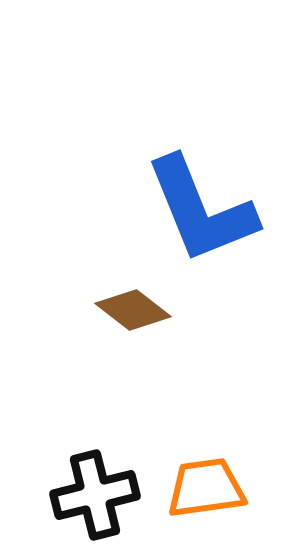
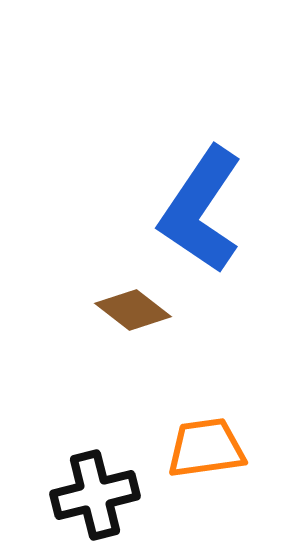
blue L-shape: rotated 56 degrees clockwise
orange trapezoid: moved 40 px up
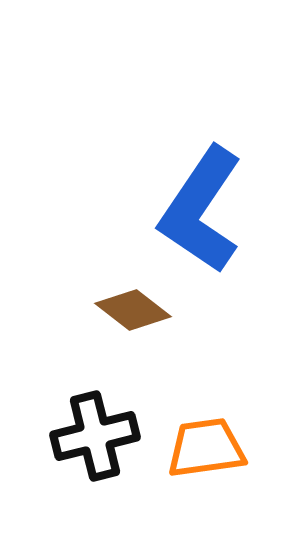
black cross: moved 59 px up
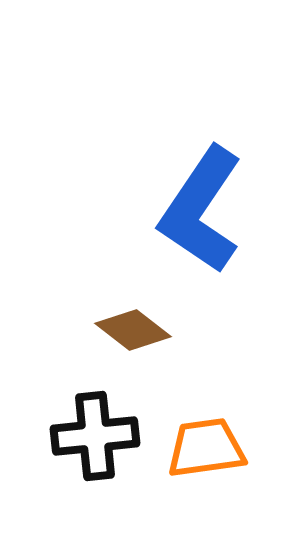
brown diamond: moved 20 px down
black cross: rotated 8 degrees clockwise
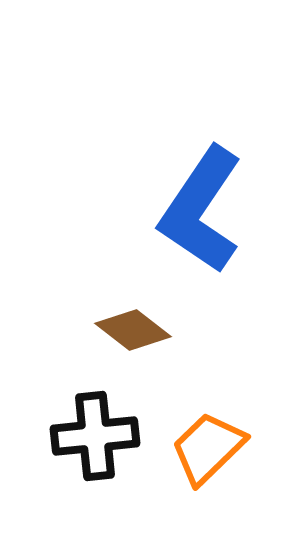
orange trapezoid: moved 2 px right; rotated 36 degrees counterclockwise
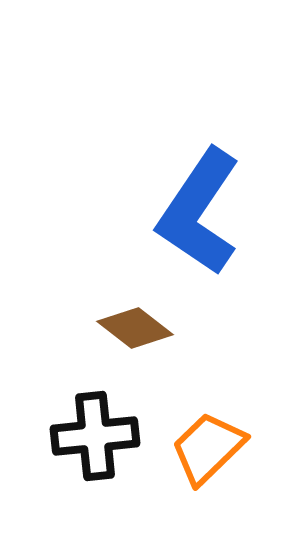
blue L-shape: moved 2 px left, 2 px down
brown diamond: moved 2 px right, 2 px up
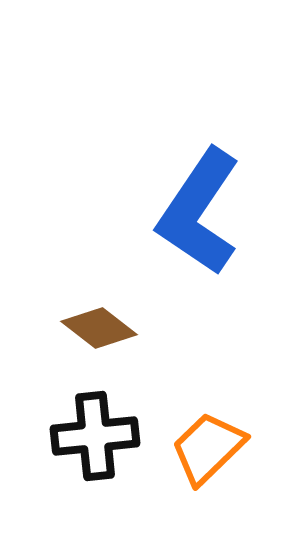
brown diamond: moved 36 px left
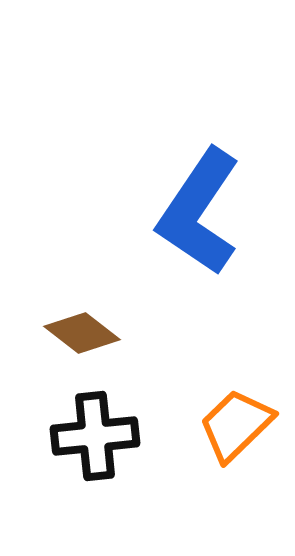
brown diamond: moved 17 px left, 5 px down
orange trapezoid: moved 28 px right, 23 px up
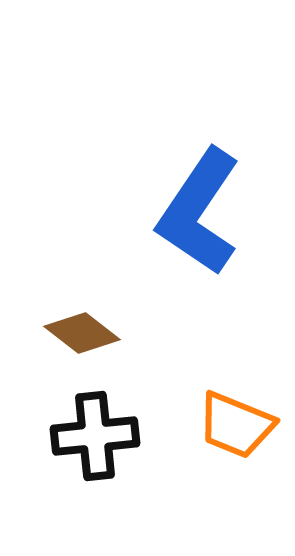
orange trapezoid: rotated 114 degrees counterclockwise
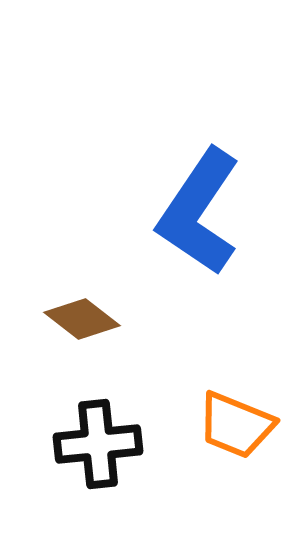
brown diamond: moved 14 px up
black cross: moved 3 px right, 8 px down
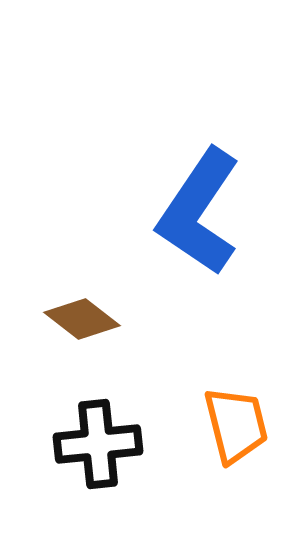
orange trapezoid: rotated 126 degrees counterclockwise
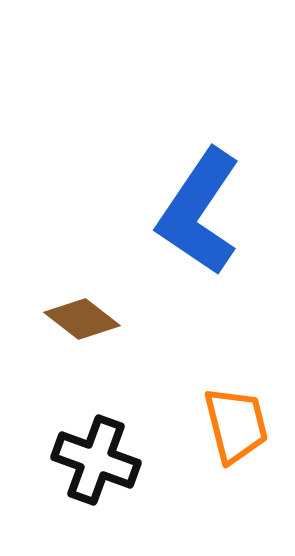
black cross: moved 2 px left, 16 px down; rotated 26 degrees clockwise
